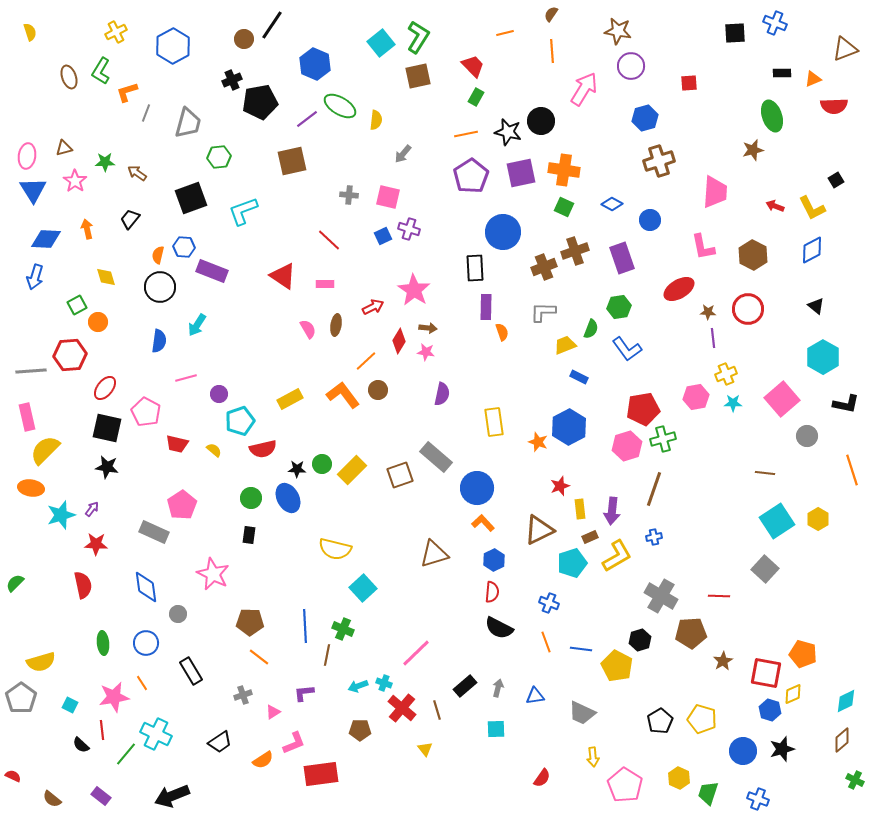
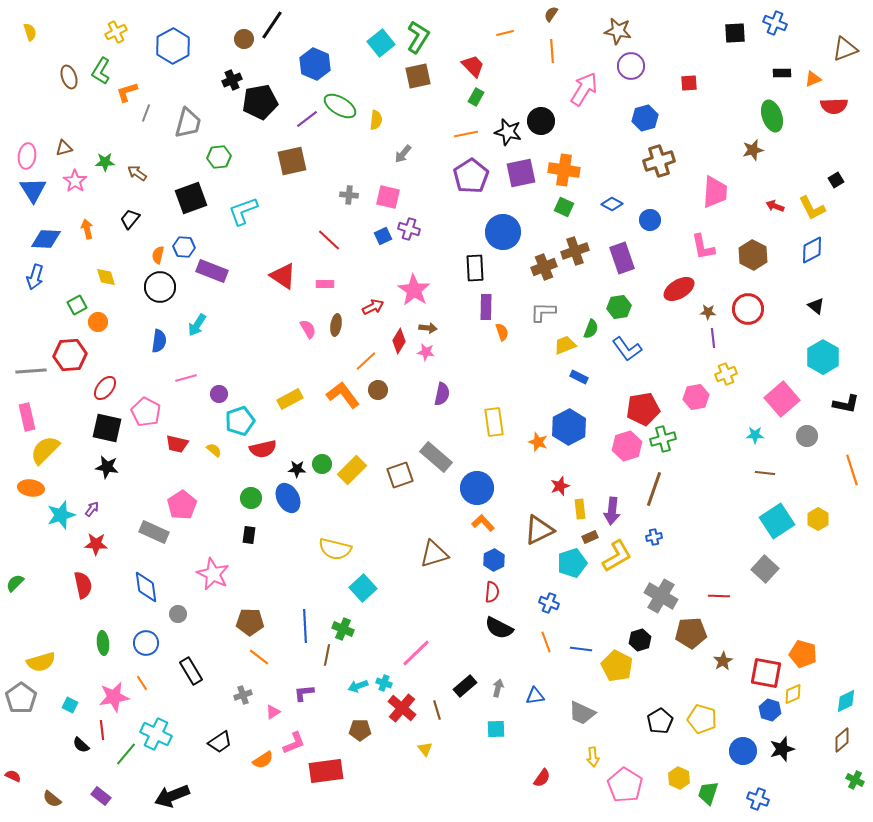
cyan star at (733, 403): moved 22 px right, 32 px down
red rectangle at (321, 774): moved 5 px right, 3 px up
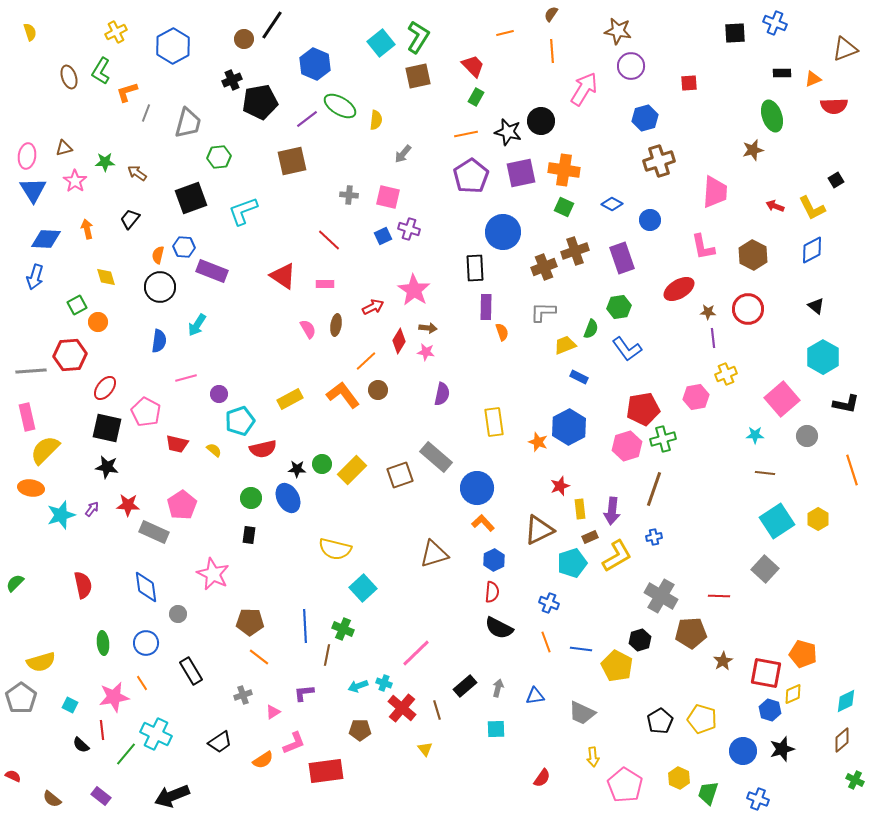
red star at (96, 544): moved 32 px right, 39 px up
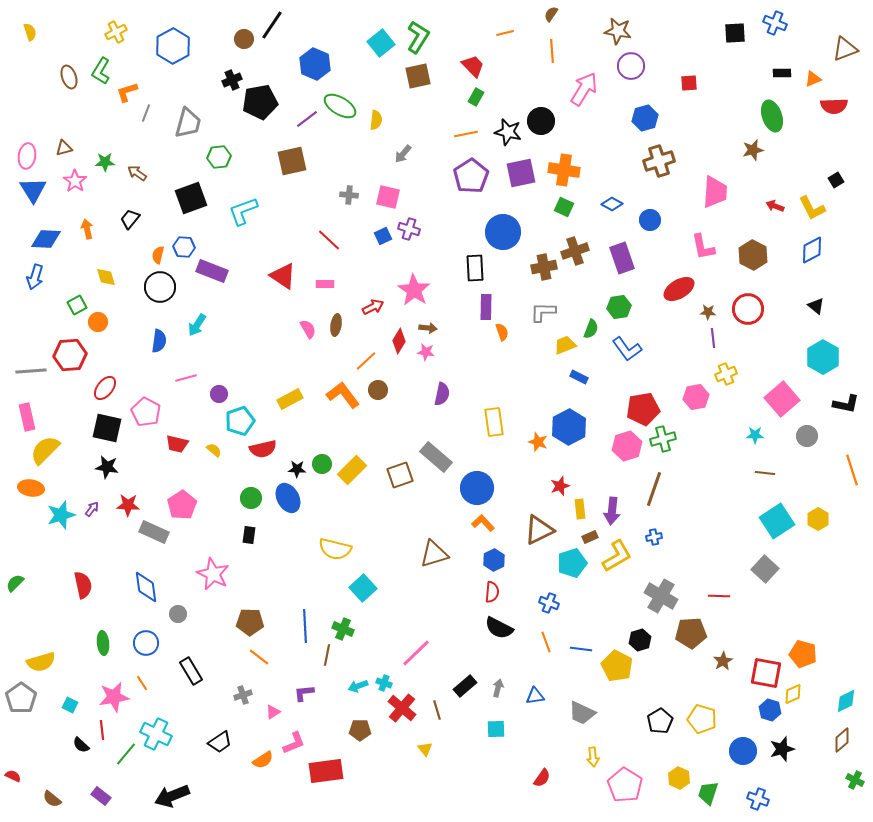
brown cross at (544, 267): rotated 10 degrees clockwise
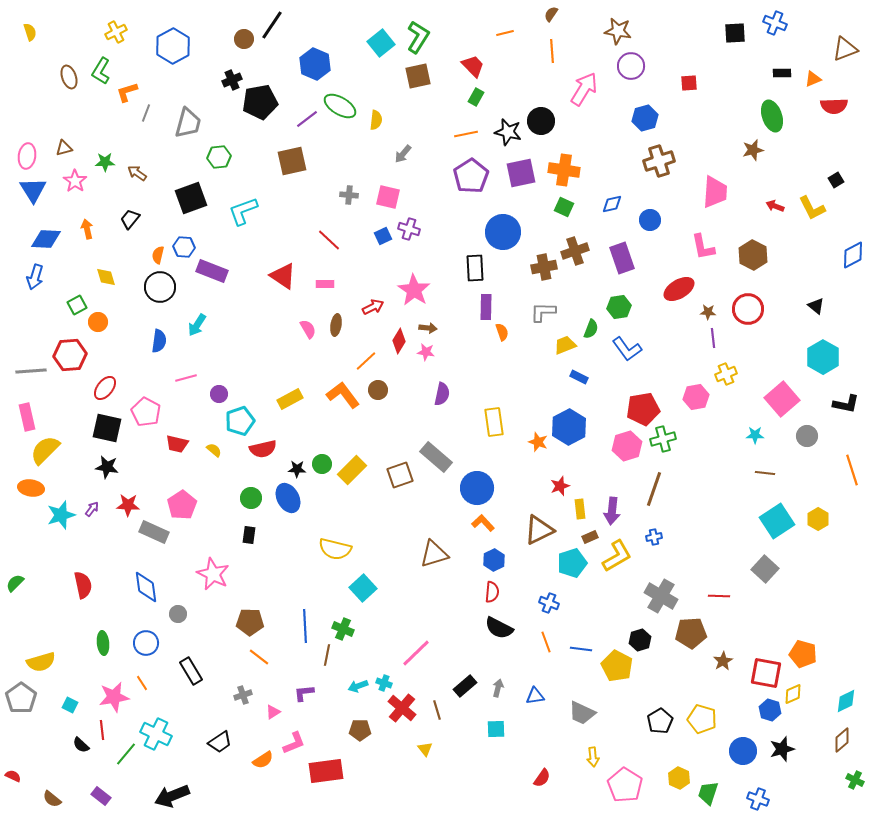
blue diamond at (612, 204): rotated 40 degrees counterclockwise
blue diamond at (812, 250): moved 41 px right, 5 px down
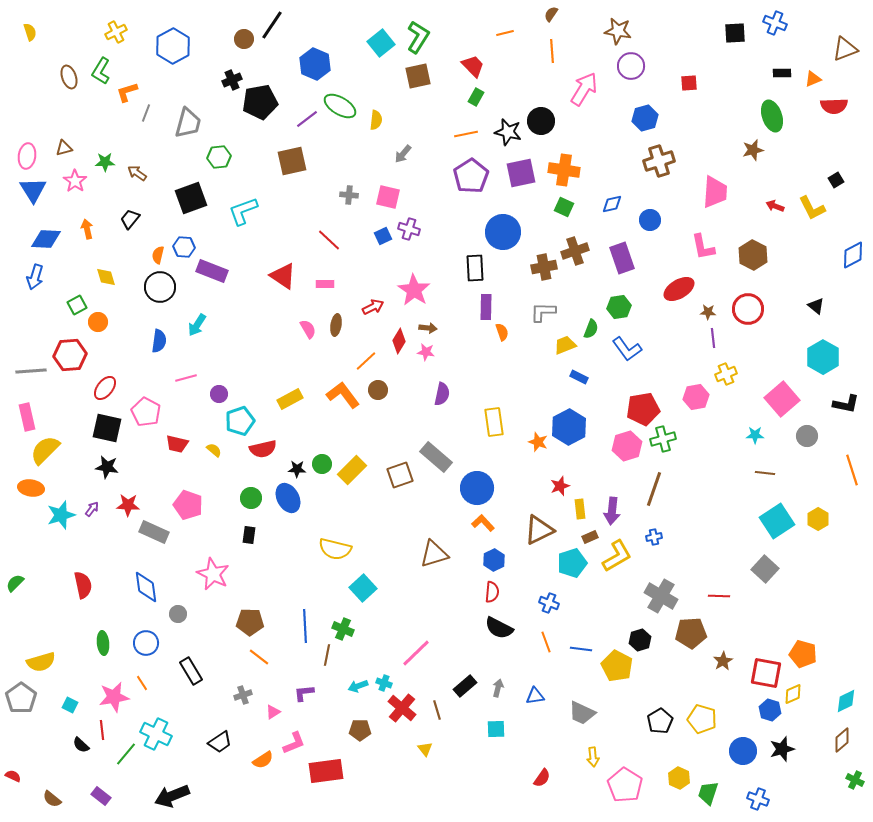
pink pentagon at (182, 505): moved 6 px right; rotated 20 degrees counterclockwise
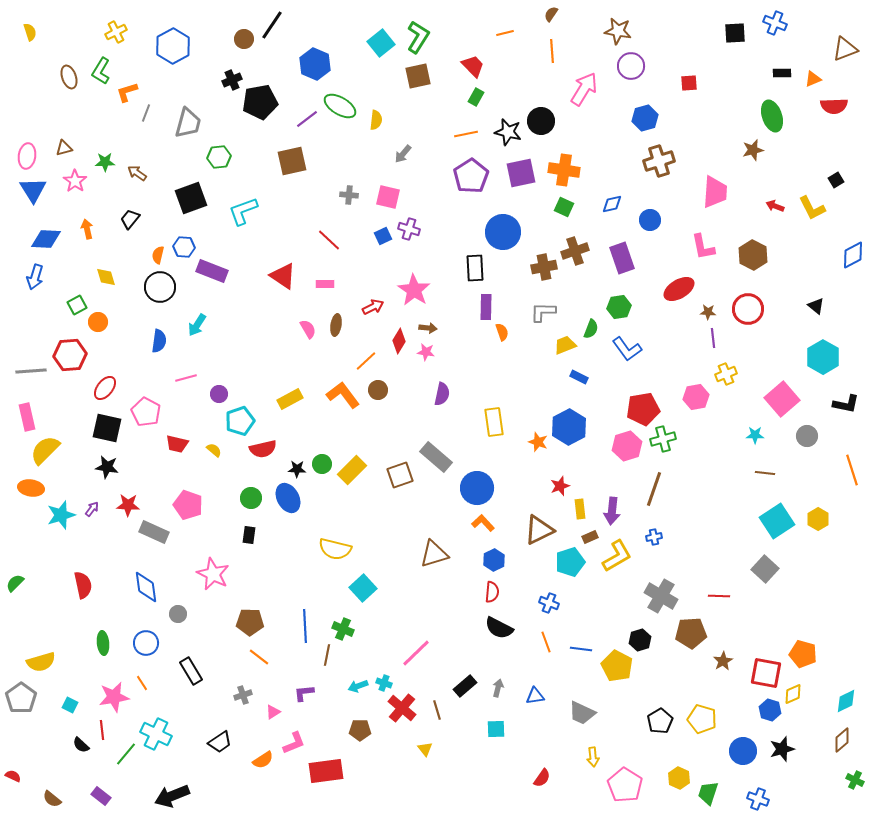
cyan pentagon at (572, 563): moved 2 px left, 1 px up
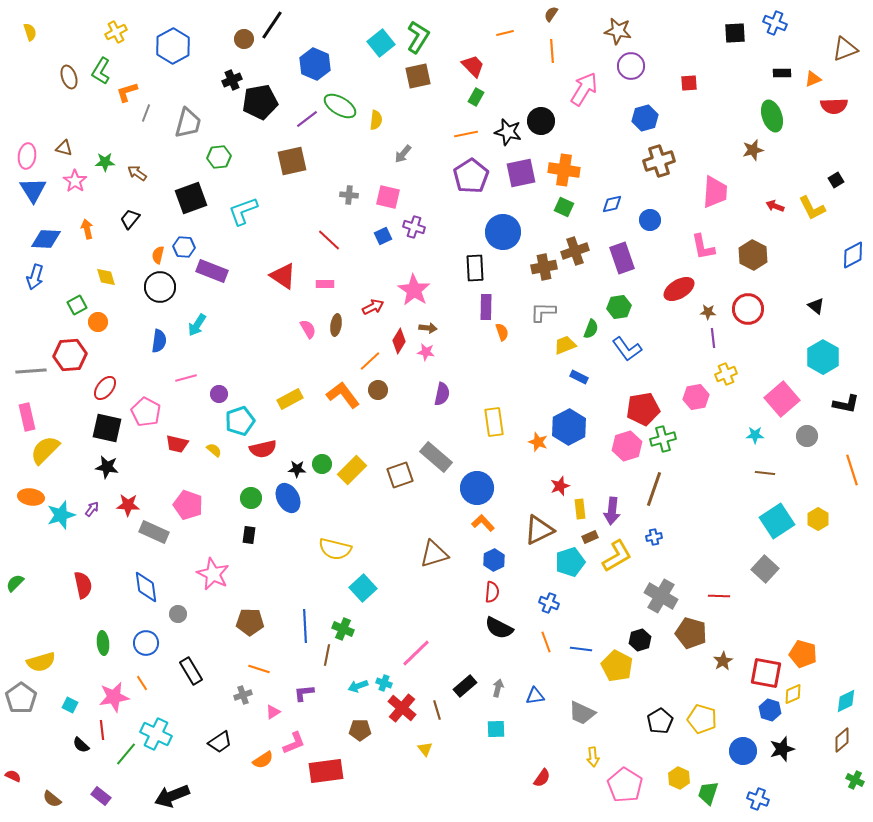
brown triangle at (64, 148): rotated 30 degrees clockwise
purple cross at (409, 229): moved 5 px right, 2 px up
orange line at (366, 361): moved 4 px right
orange ellipse at (31, 488): moved 9 px down
brown pentagon at (691, 633): rotated 20 degrees clockwise
orange line at (259, 657): moved 12 px down; rotated 20 degrees counterclockwise
